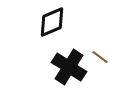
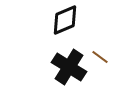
black diamond: moved 13 px right, 2 px up
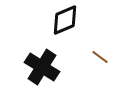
black cross: moved 27 px left
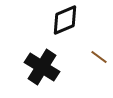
brown line: moved 1 px left
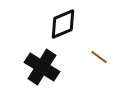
black diamond: moved 2 px left, 4 px down
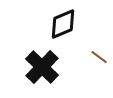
black cross: rotated 12 degrees clockwise
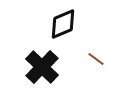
brown line: moved 3 px left, 2 px down
